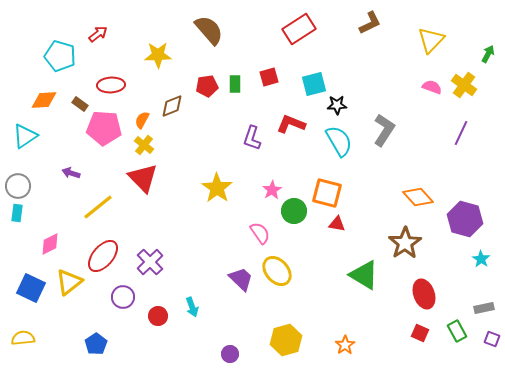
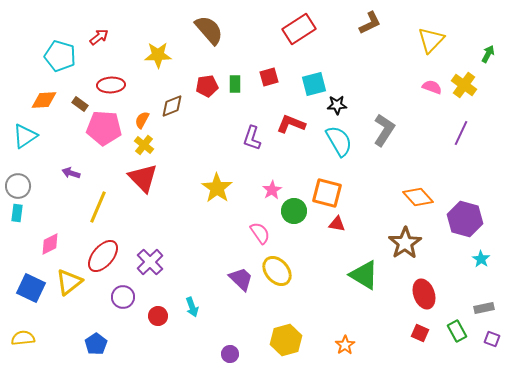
red arrow at (98, 34): moved 1 px right, 3 px down
yellow line at (98, 207): rotated 28 degrees counterclockwise
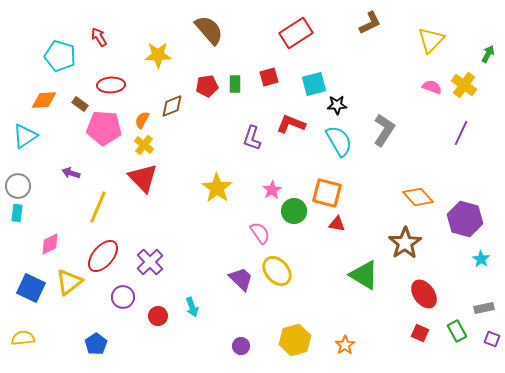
red rectangle at (299, 29): moved 3 px left, 4 px down
red arrow at (99, 37): rotated 84 degrees counterclockwise
red ellipse at (424, 294): rotated 16 degrees counterclockwise
yellow hexagon at (286, 340): moved 9 px right
purple circle at (230, 354): moved 11 px right, 8 px up
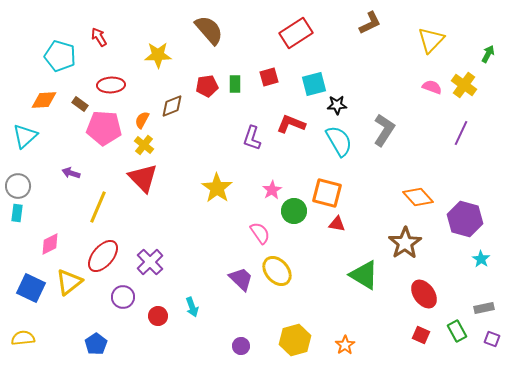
cyan triangle at (25, 136): rotated 8 degrees counterclockwise
red square at (420, 333): moved 1 px right, 2 px down
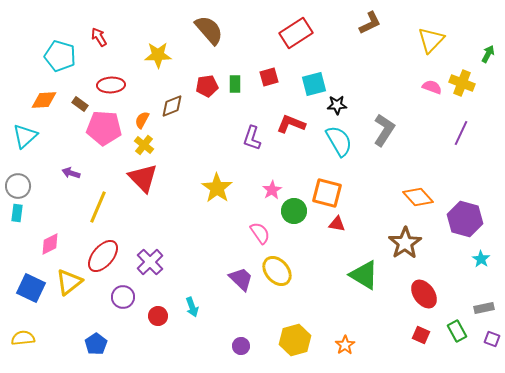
yellow cross at (464, 85): moved 2 px left, 2 px up; rotated 15 degrees counterclockwise
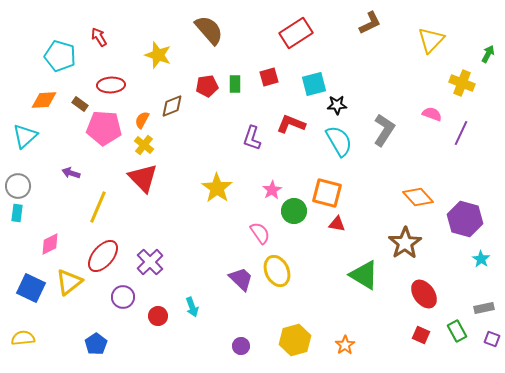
yellow star at (158, 55): rotated 20 degrees clockwise
pink semicircle at (432, 87): moved 27 px down
yellow ellipse at (277, 271): rotated 16 degrees clockwise
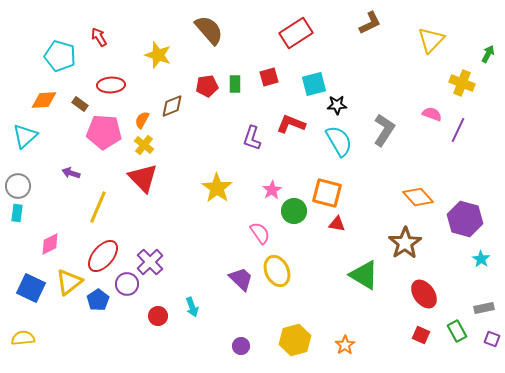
pink pentagon at (104, 128): moved 4 px down
purple line at (461, 133): moved 3 px left, 3 px up
purple circle at (123, 297): moved 4 px right, 13 px up
blue pentagon at (96, 344): moved 2 px right, 44 px up
